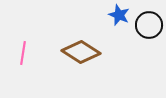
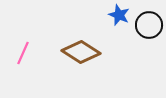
pink line: rotated 15 degrees clockwise
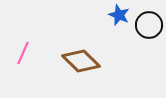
brown diamond: moved 9 px down; rotated 12 degrees clockwise
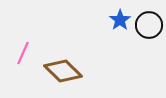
blue star: moved 1 px right, 5 px down; rotated 15 degrees clockwise
brown diamond: moved 18 px left, 10 px down
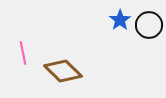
pink line: rotated 35 degrees counterclockwise
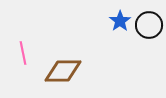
blue star: moved 1 px down
brown diamond: rotated 45 degrees counterclockwise
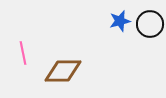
blue star: rotated 20 degrees clockwise
black circle: moved 1 px right, 1 px up
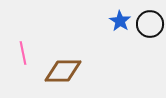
blue star: rotated 25 degrees counterclockwise
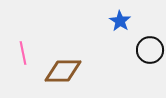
black circle: moved 26 px down
